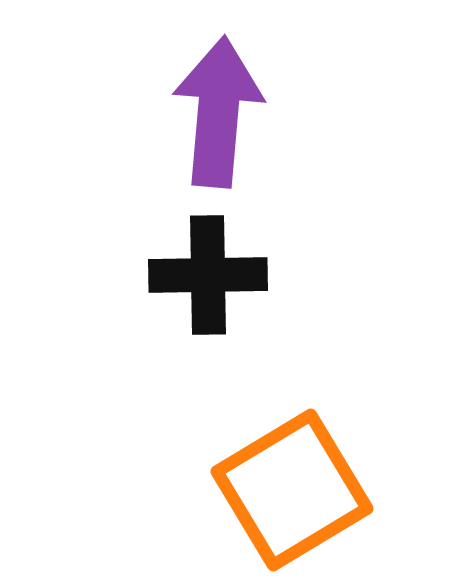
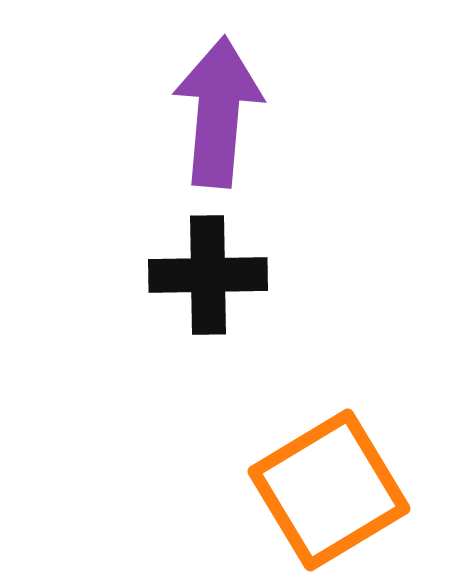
orange square: moved 37 px right
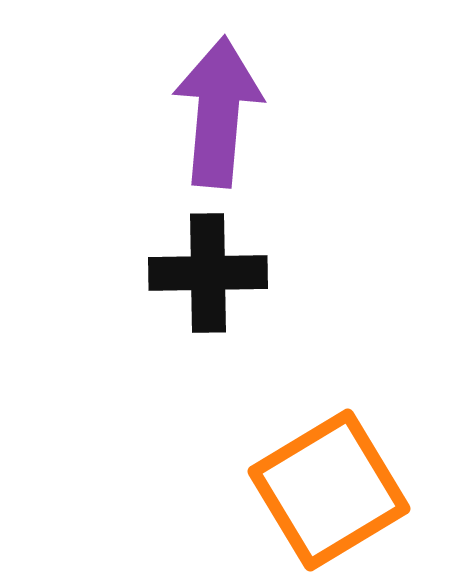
black cross: moved 2 px up
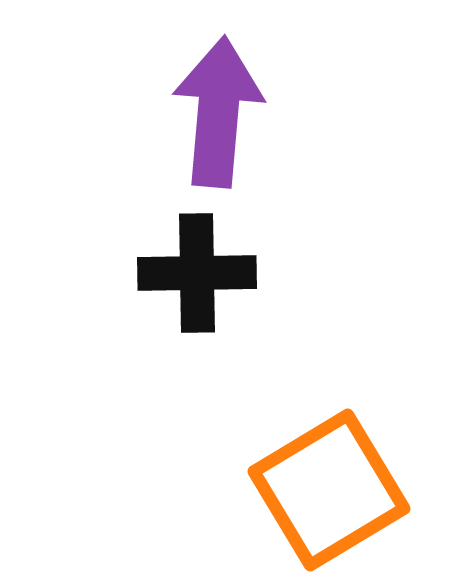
black cross: moved 11 px left
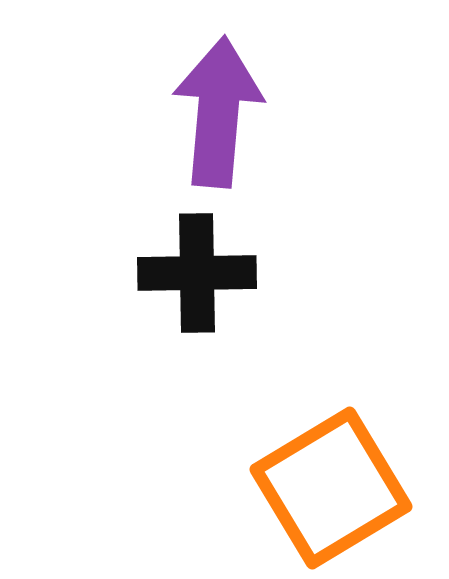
orange square: moved 2 px right, 2 px up
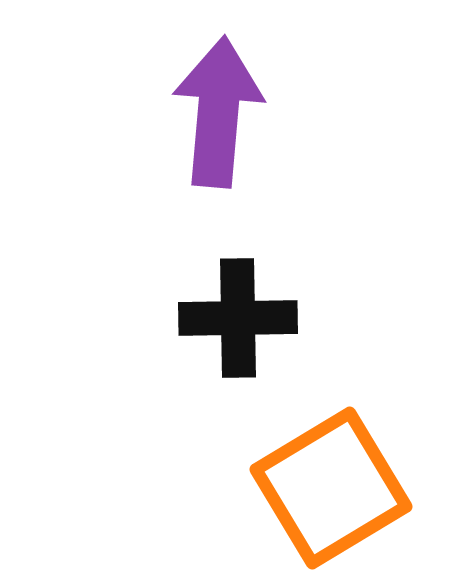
black cross: moved 41 px right, 45 px down
